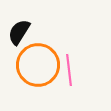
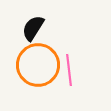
black semicircle: moved 14 px right, 4 px up
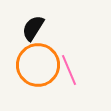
pink line: rotated 16 degrees counterclockwise
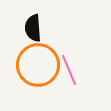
black semicircle: rotated 36 degrees counterclockwise
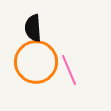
orange circle: moved 2 px left, 3 px up
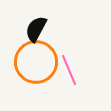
black semicircle: moved 3 px right, 1 px down; rotated 32 degrees clockwise
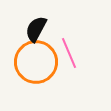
pink line: moved 17 px up
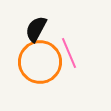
orange circle: moved 4 px right
